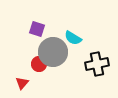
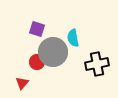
cyan semicircle: rotated 48 degrees clockwise
red circle: moved 2 px left, 2 px up
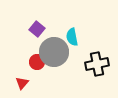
purple square: rotated 21 degrees clockwise
cyan semicircle: moved 1 px left, 1 px up
gray circle: moved 1 px right
